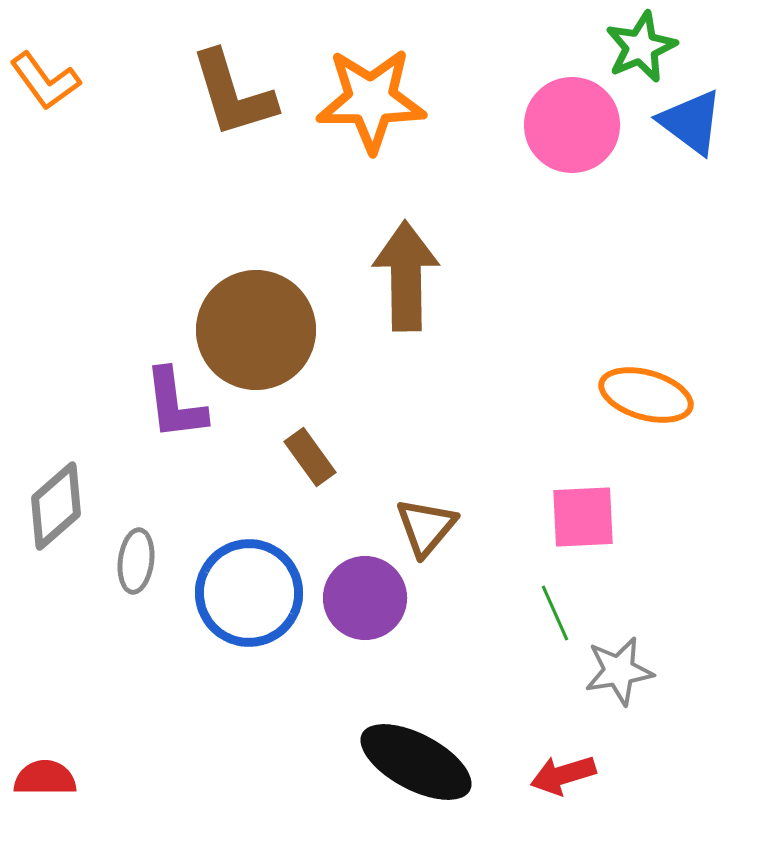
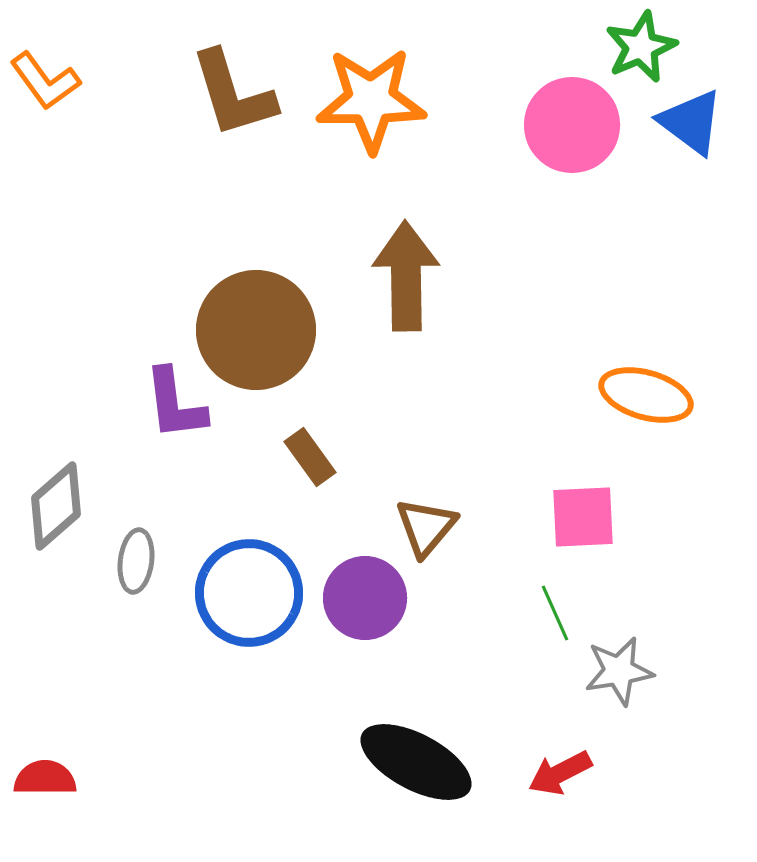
red arrow: moved 3 px left, 2 px up; rotated 10 degrees counterclockwise
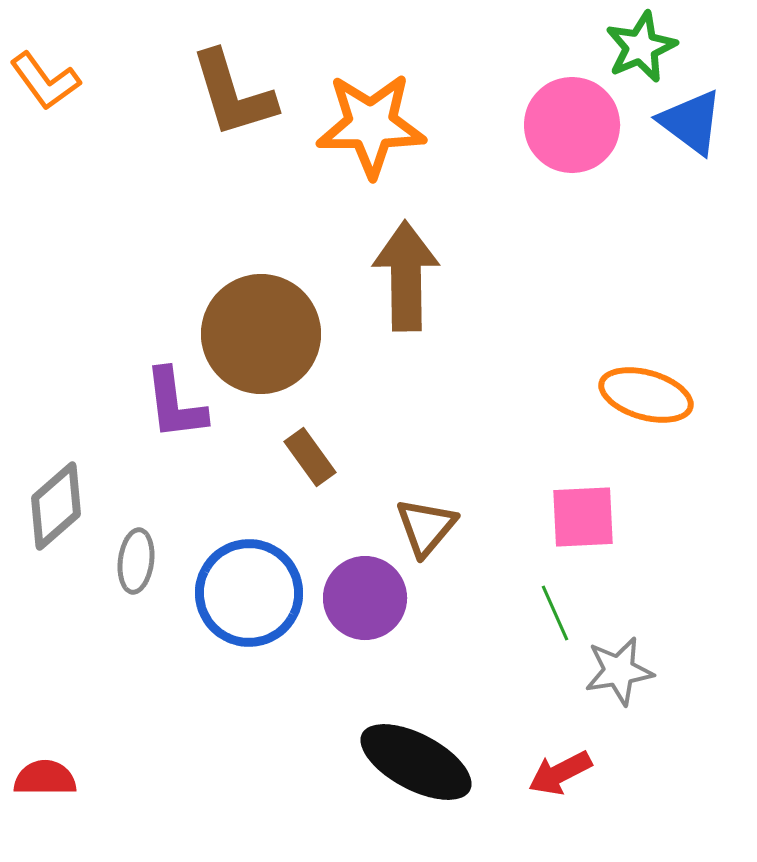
orange star: moved 25 px down
brown circle: moved 5 px right, 4 px down
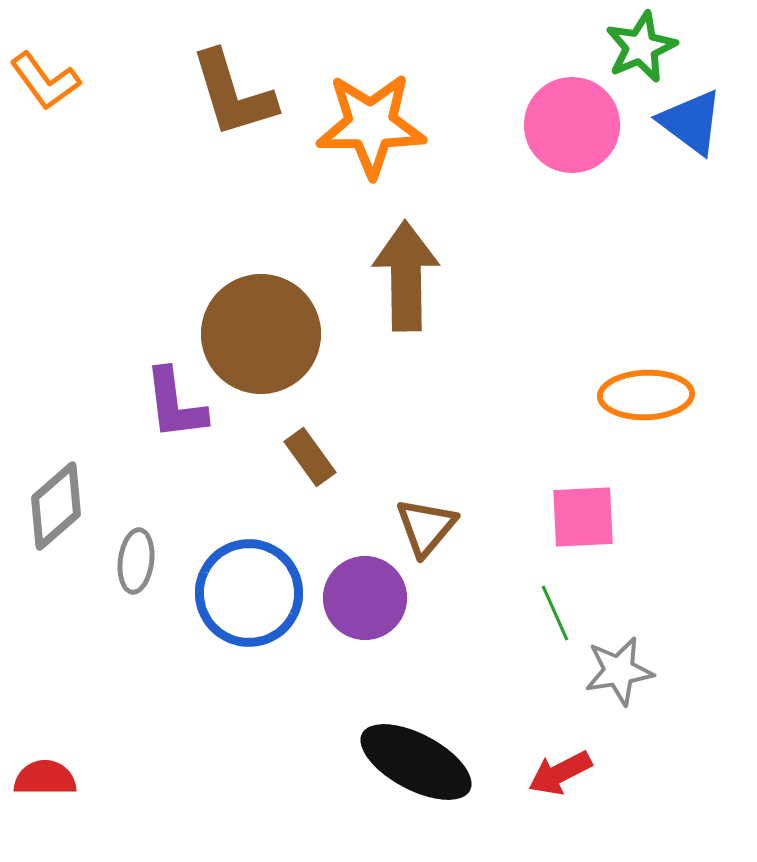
orange ellipse: rotated 18 degrees counterclockwise
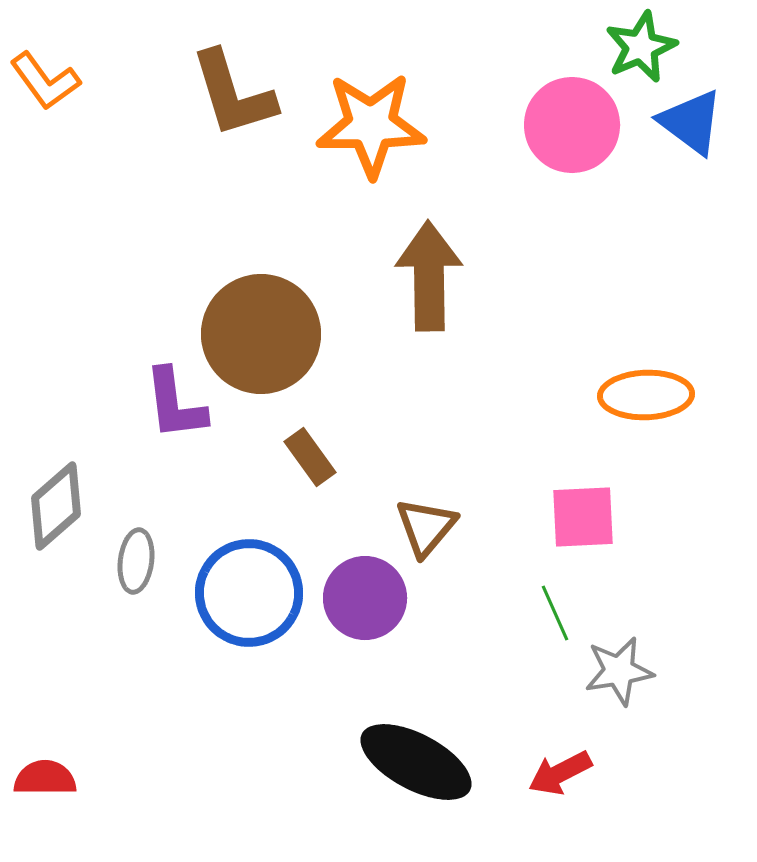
brown arrow: moved 23 px right
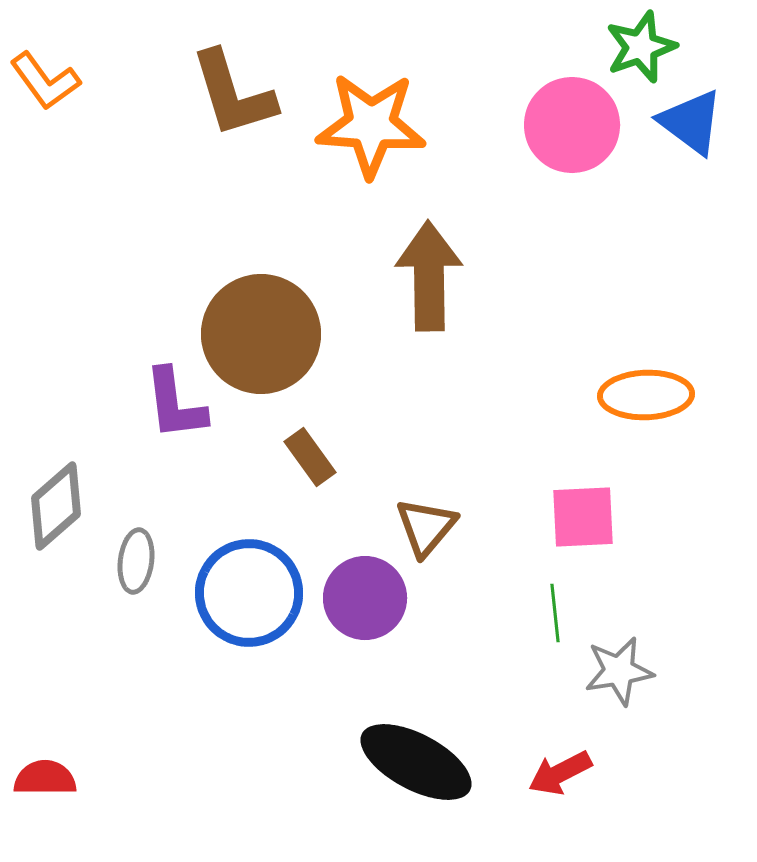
green star: rotated 4 degrees clockwise
orange star: rotated 4 degrees clockwise
green line: rotated 18 degrees clockwise
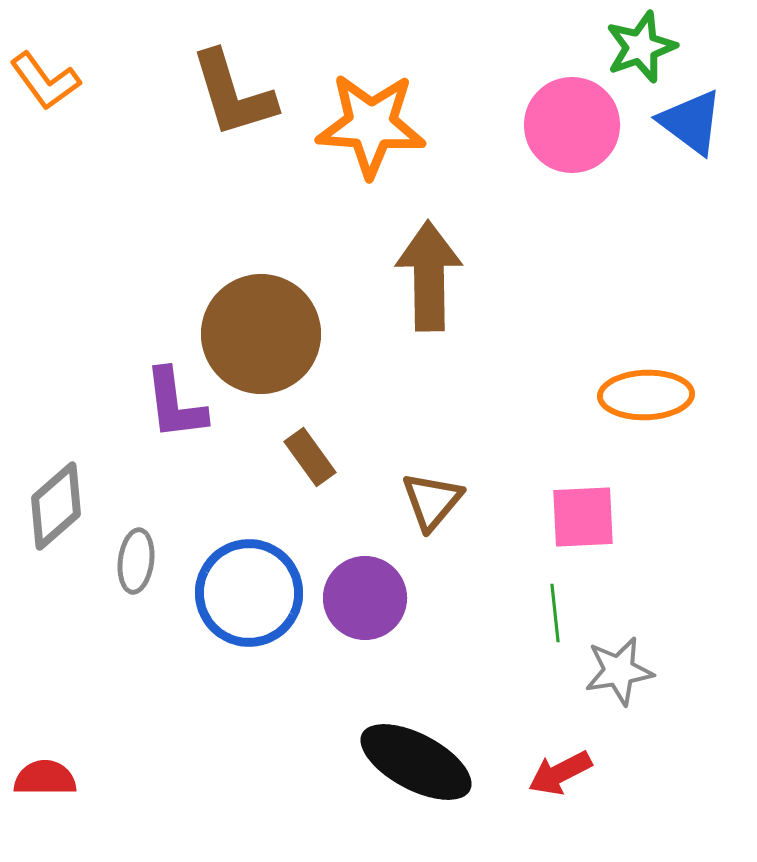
brown triangle: moved 6 px right, 26 px up
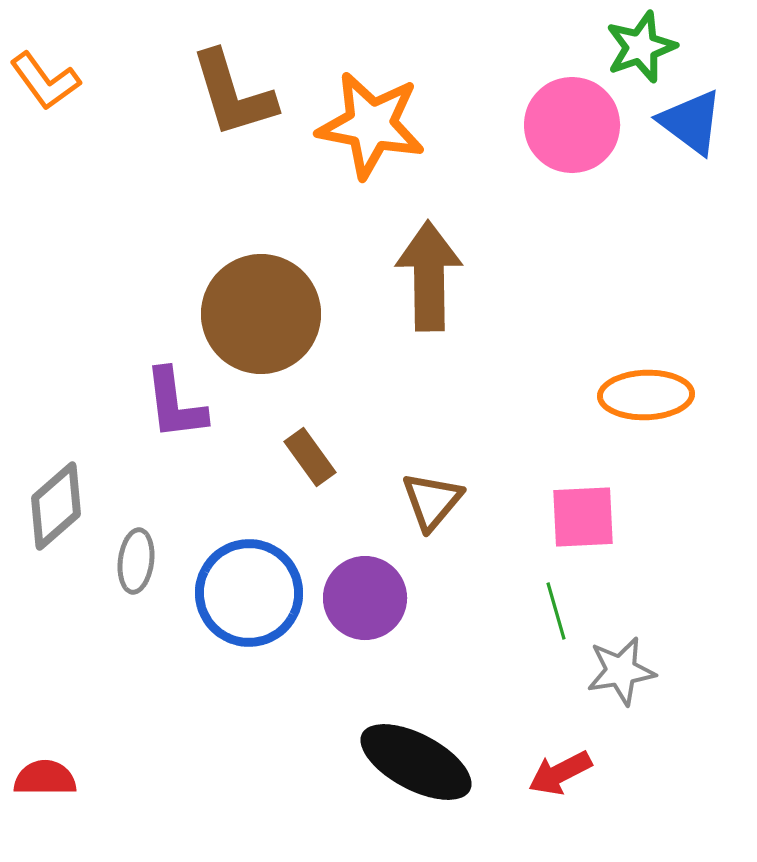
orange star: rotated 7 degrees clockwise
brown circle: moved 20 px up
green line: moved 1 px right, 2 px up; rotated 10 degrees counterclockwise
gray star: moved 2 px right
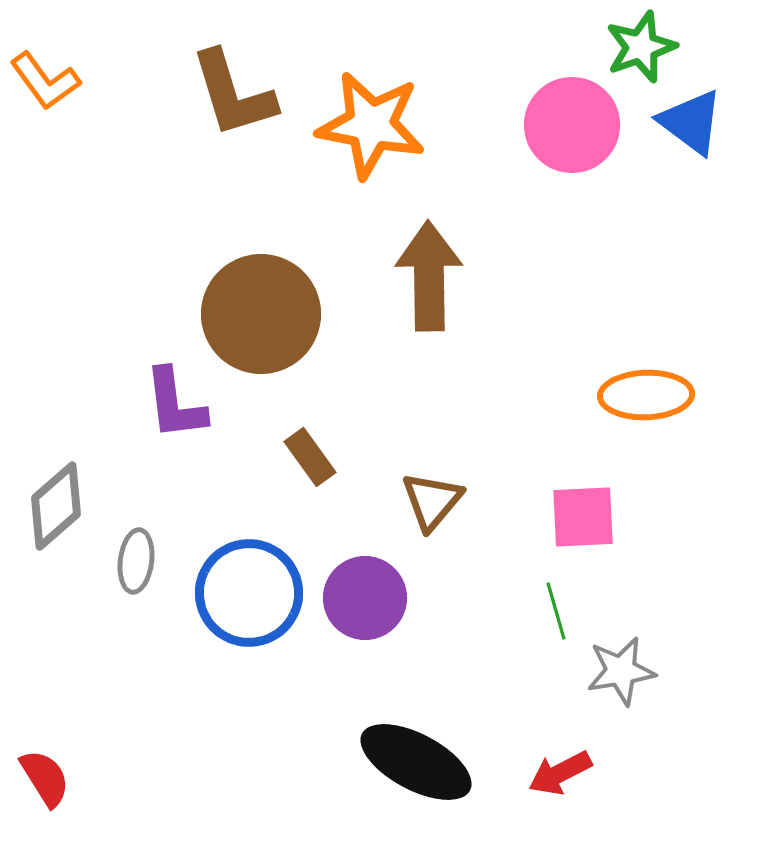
red semicircle: rotated 58 degrees clockwise
